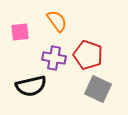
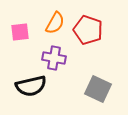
orange semicircle: moved 2 px left, 2 px down; rotated 65 degrees clockwise
red pentagon: moved 25 px up
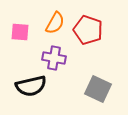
pink square: rotated 12 degrees clockwise
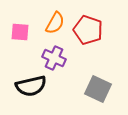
purple cross: rotated 15 degrees clockwise
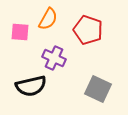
orange semicircle: moved 7 px left, 4 px up
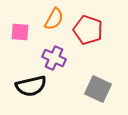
orange semicircle: moved 6 px right
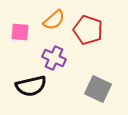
orange semicircle: moved 1 px down; rotated 20 degrees clockwise
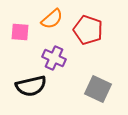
orange semicircle: moved 2 px left, 1 px up
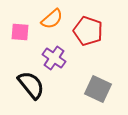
red pentagon: moved 1 px down
purple cross: rotated 10 degrees clockwise
black semicircle: moved 1 px up; rotated 116 degrees counterclockwise
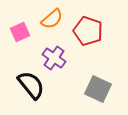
pink square: rotated 30 degrees counterclockwise
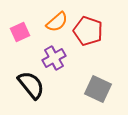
orange semicircle: moved 5 px right, 3 px down
purple cross: rotated 25 degrees clockwise
